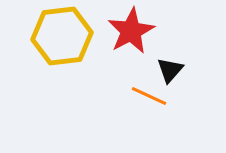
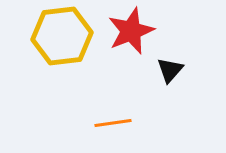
red star: rotated 6 degrees clockwise
orange line: moved 36 px left, 27 px down; rotated 33 degrees counterclockwise
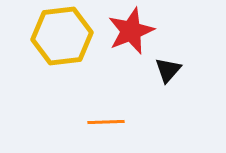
black triangle: moved 2 px left
orange line: moved 7 px left, 1 px up; rotated 6 degrees clockwise
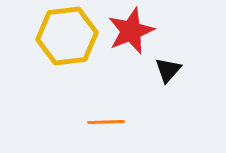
yellow hexagon: moved 5 px right
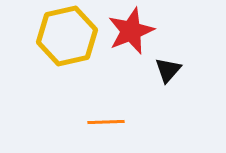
yellow hexagon: rotated 6 degrees counterclockwise
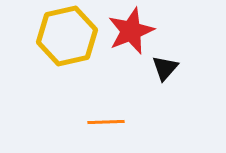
black triangle: moved 3 px left, 2 px up
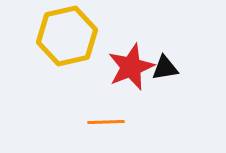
red star: moved 36 px down
black triangle: rotated 40 degrees clockwise
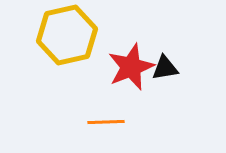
yellow hexagon: moved 1 px up
